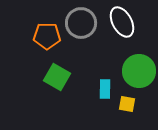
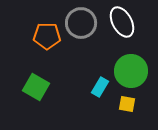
green circle: moved 8 px left
green square: moved 21 px left, 10 px down
cyan rectangle: moved 5 px left, 2 px up; rotated 30 degrees clockwise
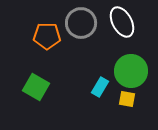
yellow square: moved 5 px up
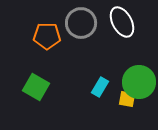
green circle: moved 8 px right, 11 px down
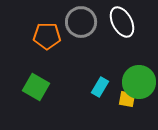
gray circle: moved 1 px up
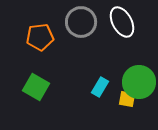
orange pentagon: moved 7 px left, 1 px down; rotated 8 degrees counterclockwise
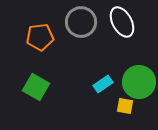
cyan rectangle: moved 3 px right, 3 px up; rotated 24 degrees clockwise
yellow square: moved 2 px left, 7 px down
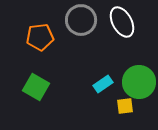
gray circle: moved 2 px up
yellow square: rotated 18 degrees counterclockwise
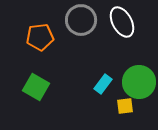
cyan rectangle: rotated 18 degrees counterclockwise
